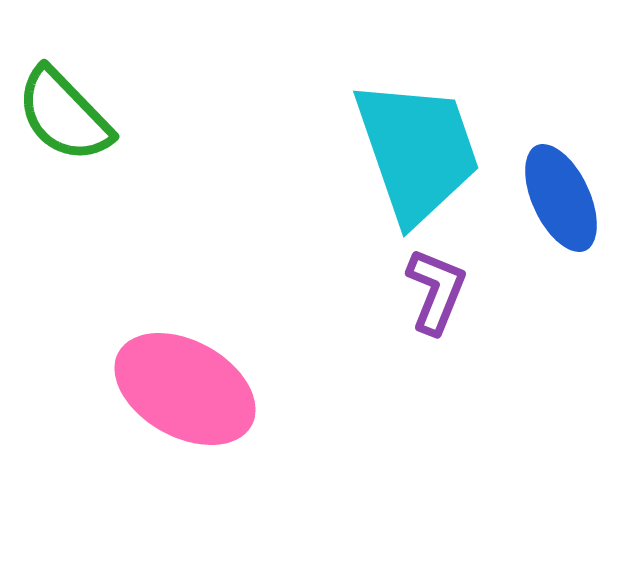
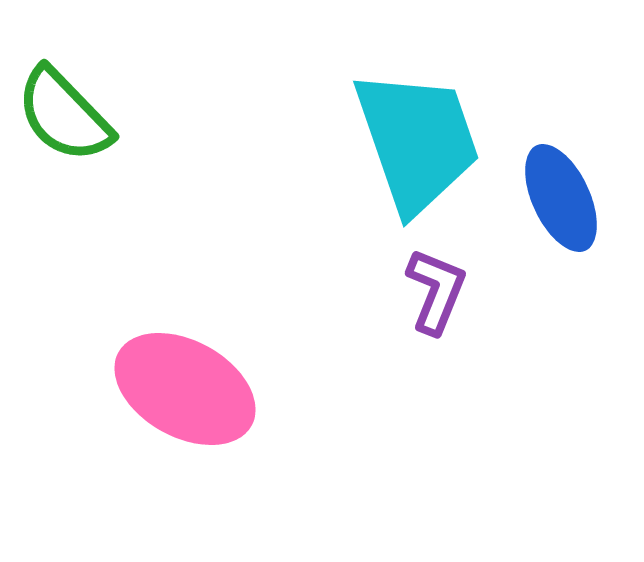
cyan trapezoid: moved 10 px up
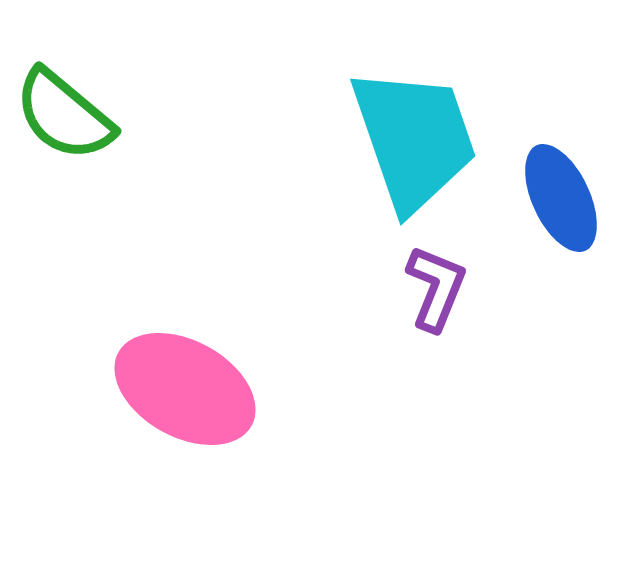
green semicircle: rotated 6 degrees counterclockwise
cyan trapezoid: moved 3 px left, 2 px up
purple L-shape: moved 3 px up
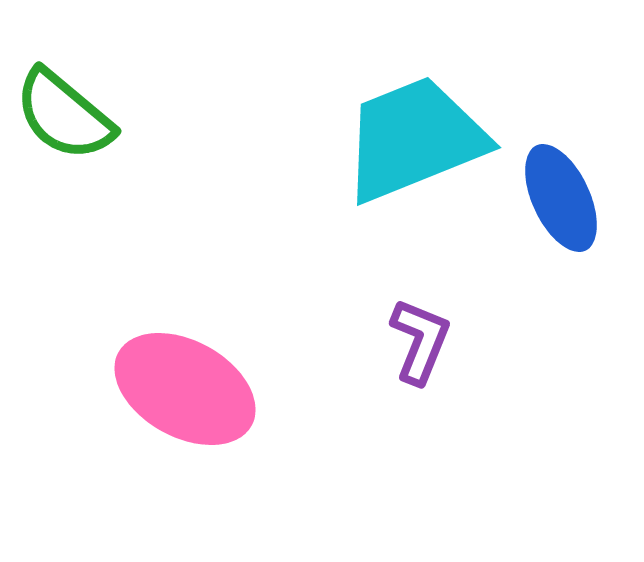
cyan trapezoid: rotated 93 degrees counterclockwise
purple L-shape: moved 16 px left, 53 px down
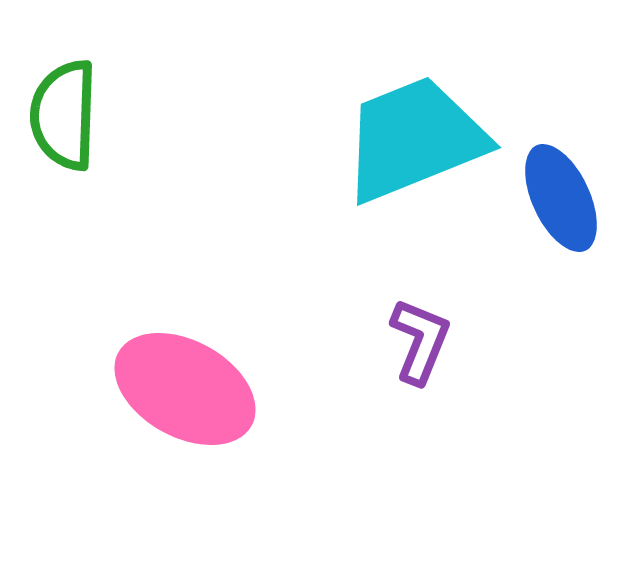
green semicircle: rotated 52 degrees clockwise
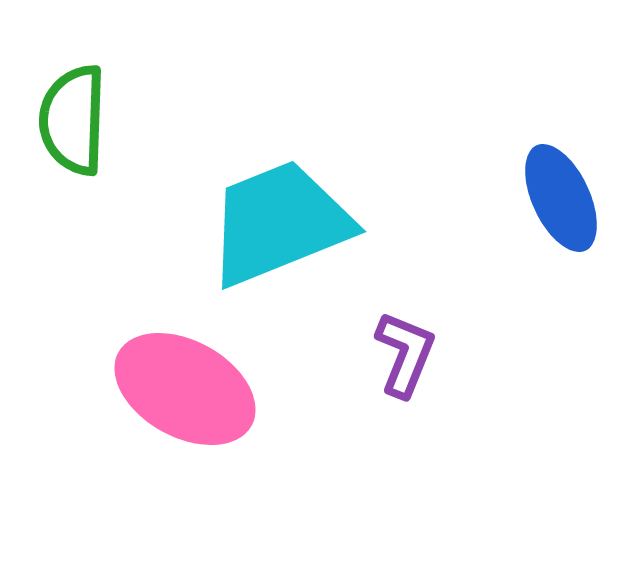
green semicircle: moved 9 px right, 5 px down
cyan trapezoid: moved 135 px left, 84 px down
purple L-shape: moved 15 px left, 13 px down
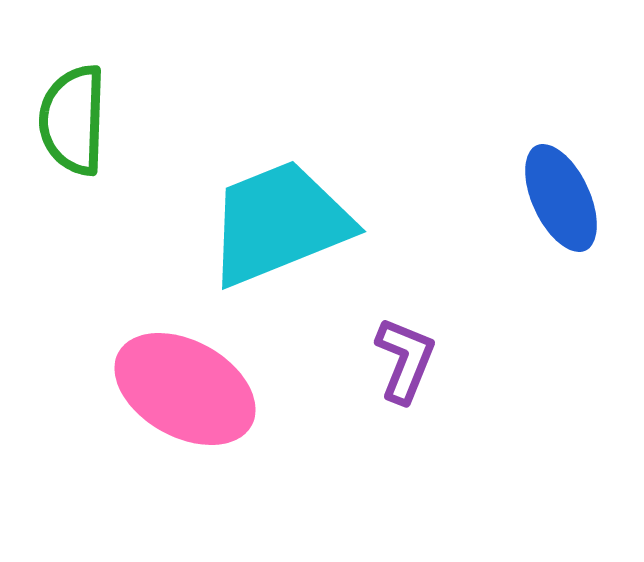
purple L-shape: moved 6 px down
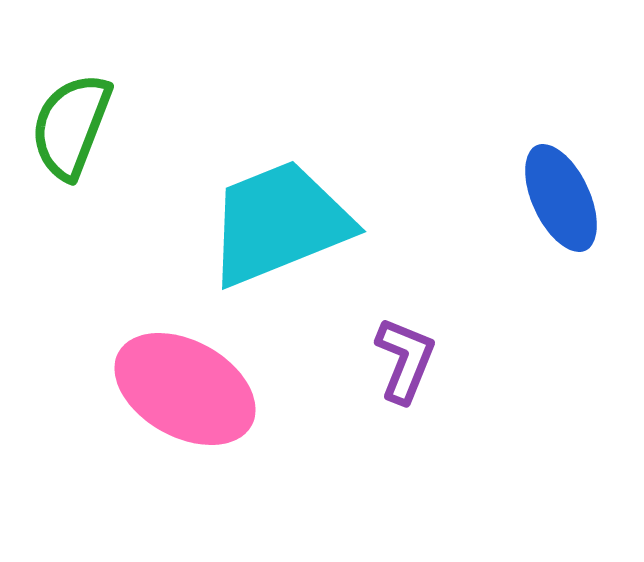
green semicircle: moved 2 px left, 6 px down; rotated 19 degrees clockwise
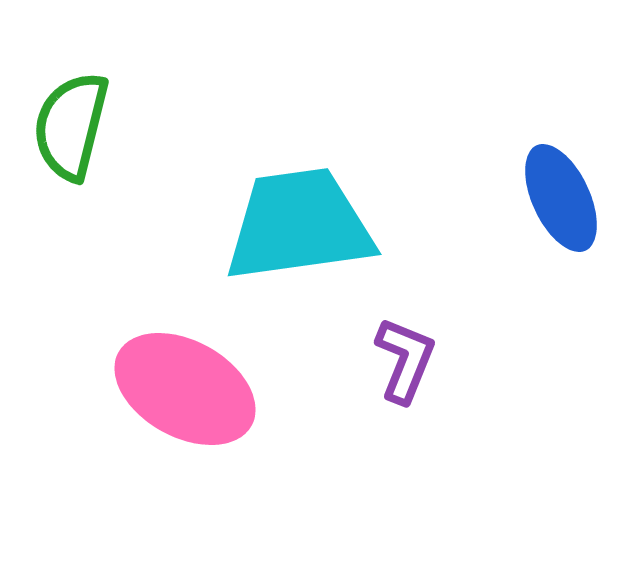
green semicircle: rotated 7 degrees counterclockwise
cyan trapezoid: moved 20 px right, 2 px down; rotated 14 degrees clockwise
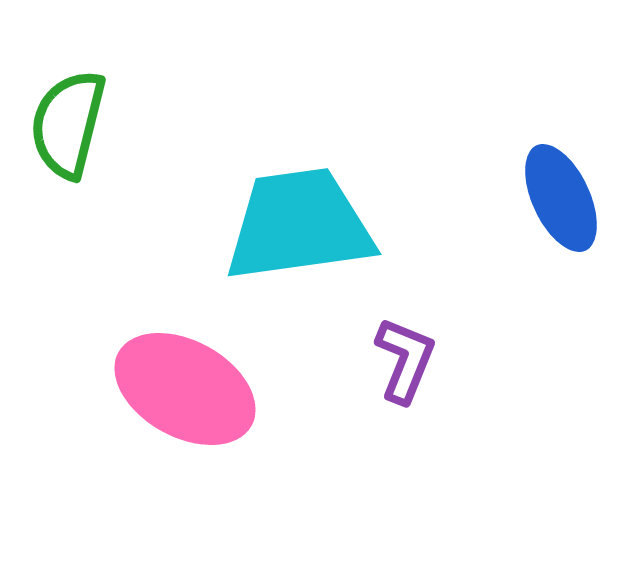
green semicircle: moved 3 px left, 2 px up
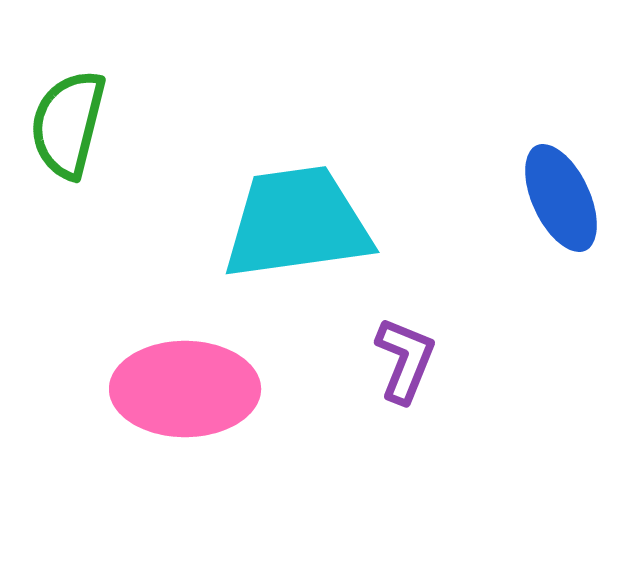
cyan trapezoid: moved 2 px left, 2 px up
pink ellipse: rotated 29 degrees counterclockwise
